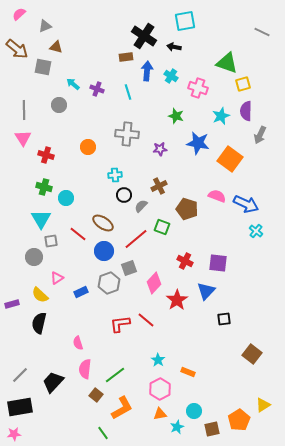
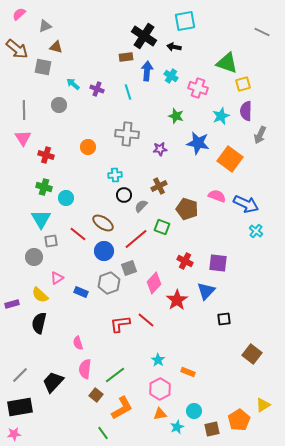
blue rectangle at (81, 292): rotated 48 degrees clockwise
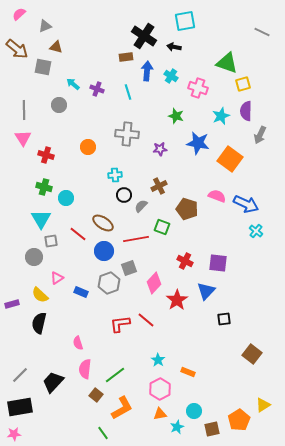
red line at (136, 239): rotated 30 degrees clockwise
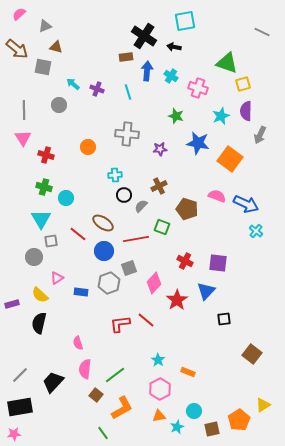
blue rectangle at (81, 292): rotated 16 degrees counterclockwise
orange triangle at (160, 414): moved 1 px left, 2 px down
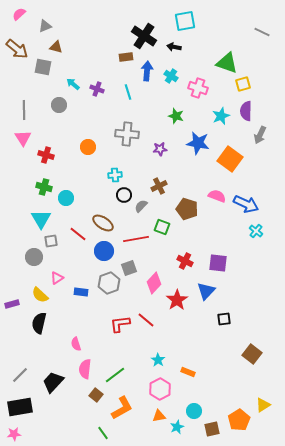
pink semicircle at (78, 343): moved 2 px left, 1 px down
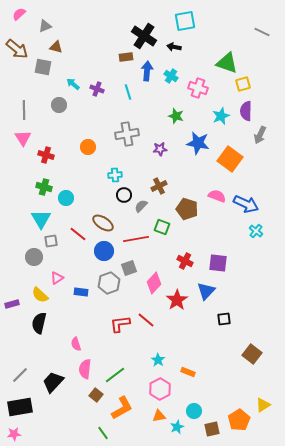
gray cross at (127, 134): rotated 15 degrees counterclockwise
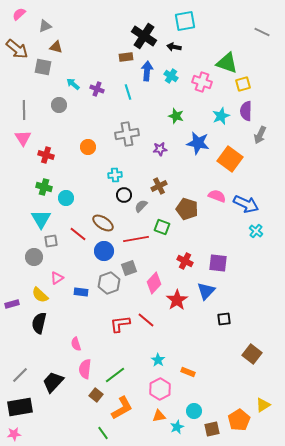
pink cross at (198, 88): moved 4 px right, 6 px up
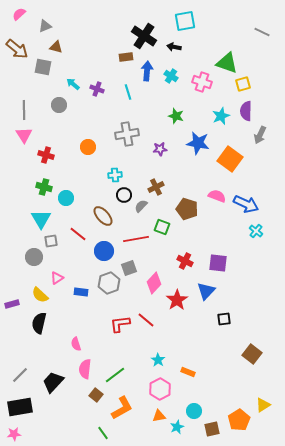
pink triangle at (23, 138): moved 1 px right, 3 px up
brown cross at (159, 186): moved 3 px left, 1 px down
brown ellipse at (103, 223): moved 7 px up; rotated 15 degrees clockwise
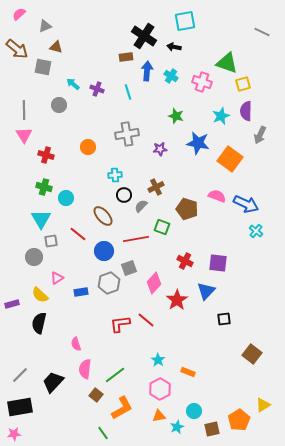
blue rectangle at (81, 292): rotated 16 degrees counterclockwise
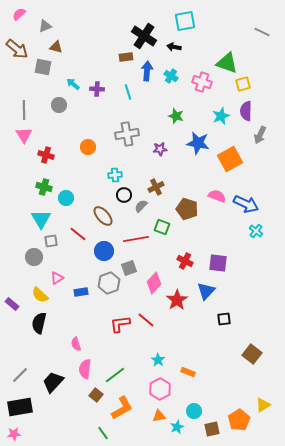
purple cross at (97, 89): rotated 16 degrees counterclockwise
orange square at (230, 159): rotated 25 degrees clockwise
purple rectangle at (12, 304): rotated 56 degrees clockwise
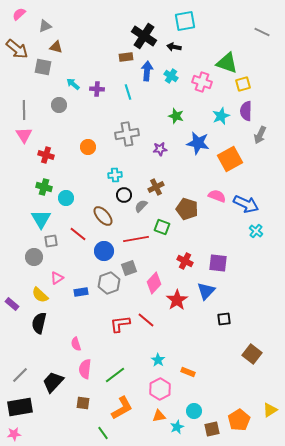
brown square at (96, 395): moved 13 px left, 8 px down; rotated 32 degrees counterclockwise
yellow triangle at (263, 405): moved 7 px right, 5 px down
